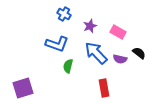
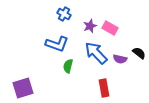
pink rectangle: moved 8 px left, 4 px up
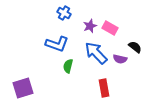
blue cross: moved 1 px up
black semicircle: moved 4 px left, 6 px up
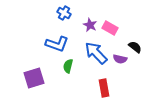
purple star: moved 1 px up; rotated 24 degrees counterclockwise
purple square: moved 11 px right, 10 px up
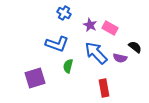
purple semicircle: moved 1 px up
purple square: moved 1 px right
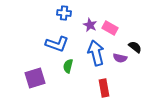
blue cross: rotated 24 degrees counterclockwise
blue arrow: rotated 30 degrees clockwise
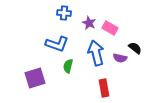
purple star: moved 1 px left, 2 px up
black semicircle: moved 1 px down
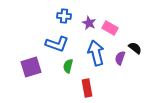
blue cross: moved 3 px down
purple semicircle: rotated 96 degrees clockwise
purple square: moved 4 px left, 11 px up
red rectangle: moved 17 px left
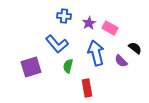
purple star: rotated 16 degrees clockwise
blue L-shape: rotated 30 degrees clockwise
purple semicircle: moved 1 px right, 3 px down; rotated 64 degrees counterclockwise
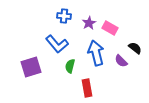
green semicircle: moved 2 px right
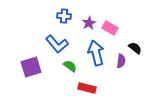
purple semicircle: rotated 128 degrees counterclockwise
green semicircle: rotated 112 degrees clockwise
red rectangle: rotated 66 degrees counterclockwise
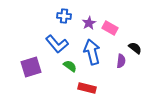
blue arrow: moved 4 px left, 1 px up
